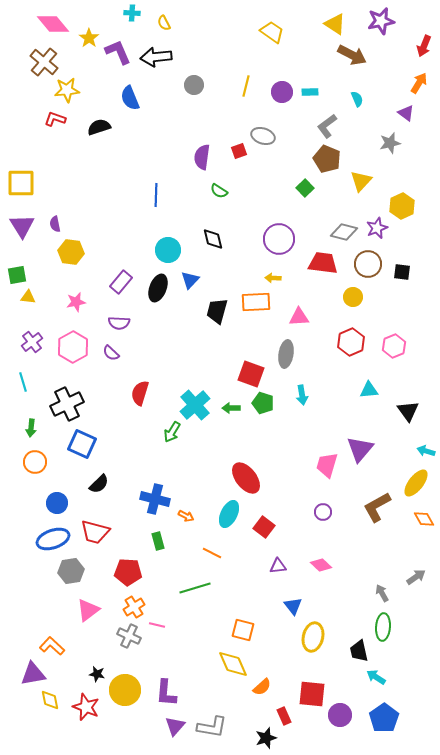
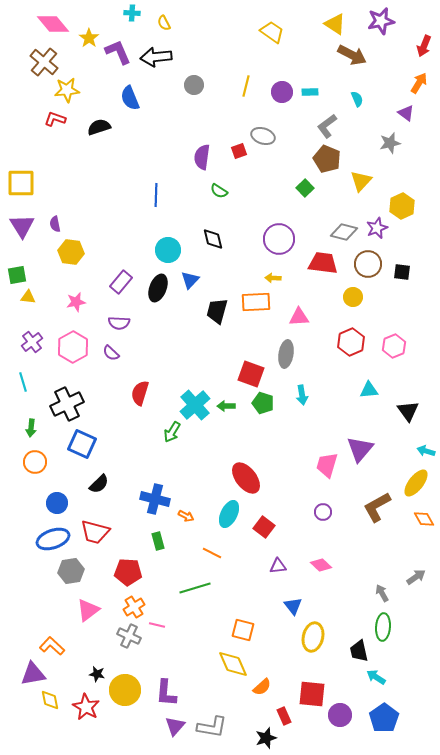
green arrow at (231, 408): moved 5 px left, 2 px up
red star at (86, 707): rotated 8 degrees clockwise
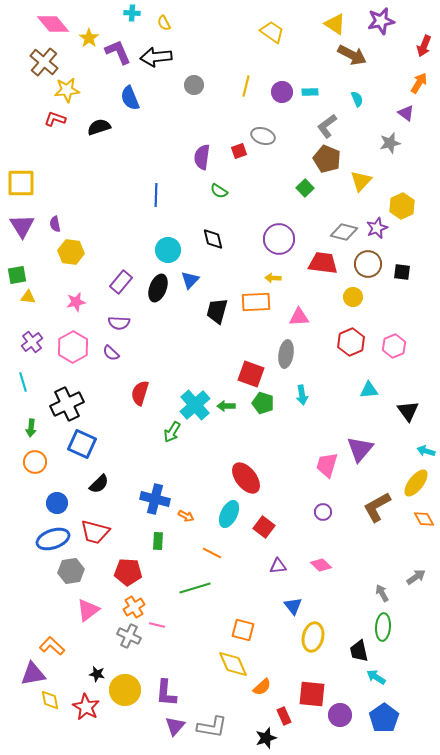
green rectangle at (158, 541): rotated 18 degrees clockwise
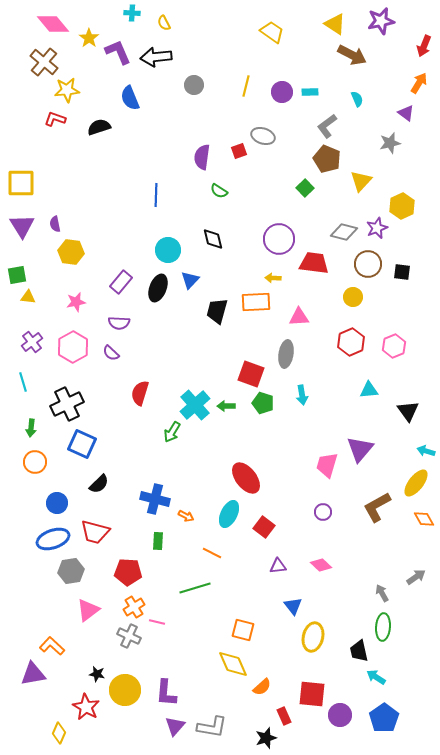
red trapezoid at (323, 263): moved 9 px left
pink line at (157, 625): moved 3 px up
yellow diamond at (50, 700): moved 9 px right, 33 px down; rotated 35 degrees clockwise
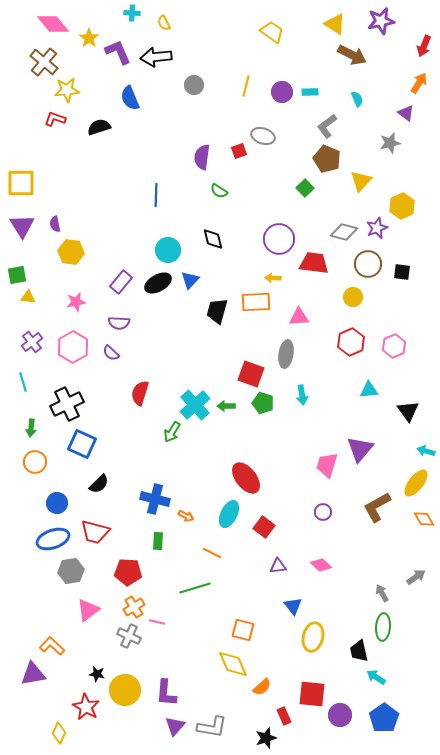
black ellipse at (158, 288): moved 5 px up; rotated 40 degrees clockwise
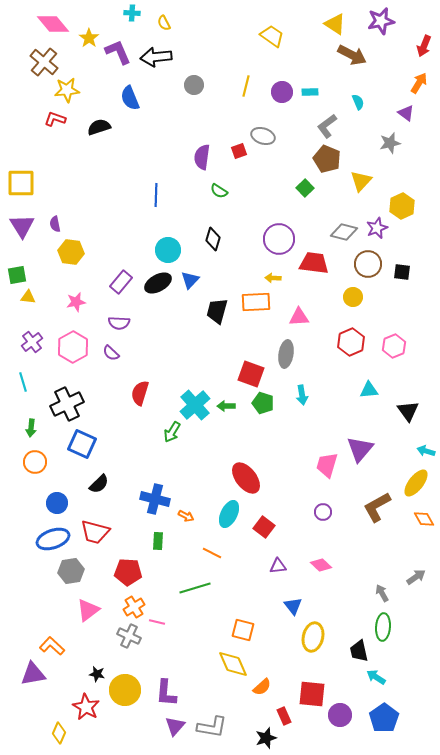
yellow trapezoid at (272, 32): moved 4 px down
cyan semicircle at (357, 99): moved 1 px right, 3 px down
black diamond at (213, 239): rotated 30 degrees clockwise
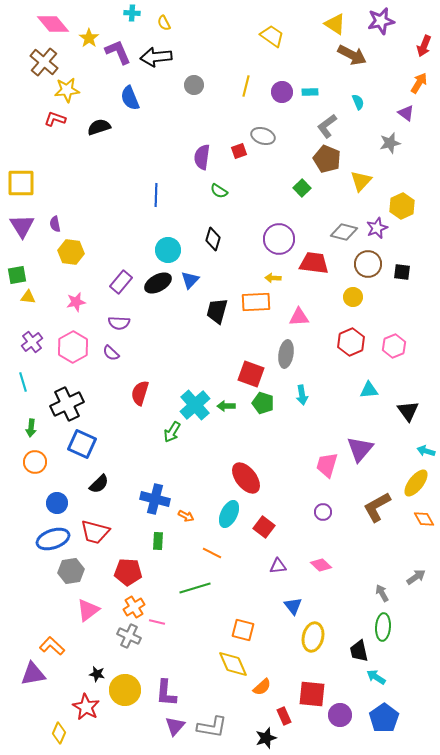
green square at (305, 188): moved 3 px left
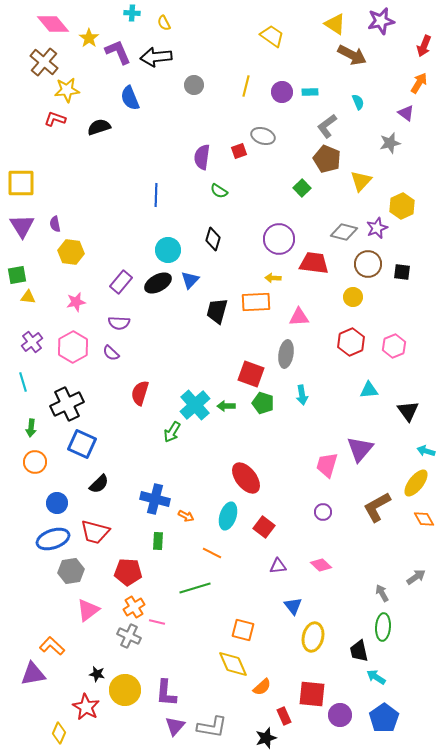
cyan ellipse at (229, 514): moved 1 px left, 2 px down; rotated 8 degrees counterclockwise
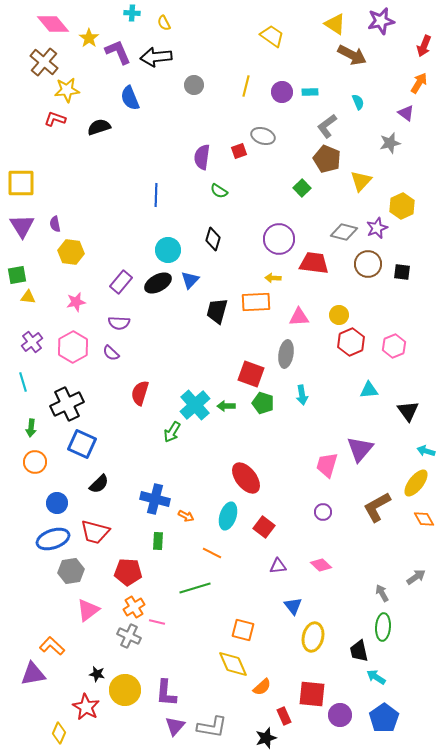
yellow circle at (353, 297): moved 14 px left, 18 px down
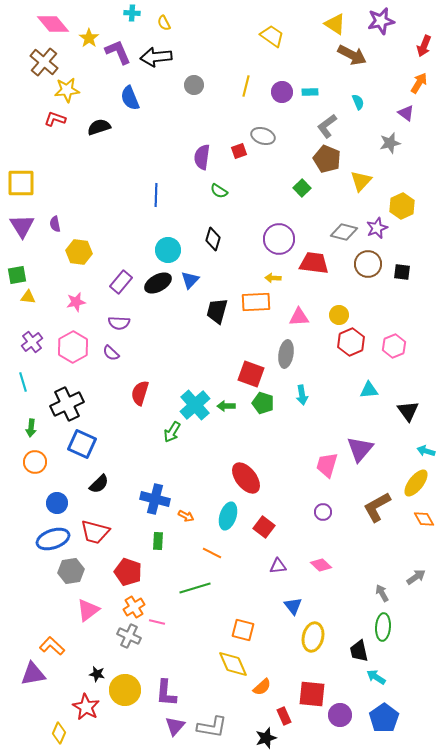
yellow hexagon at (71, 252): moved 8 px right
red pentagon at (128, 572): rotated 16 degrees clockwise
